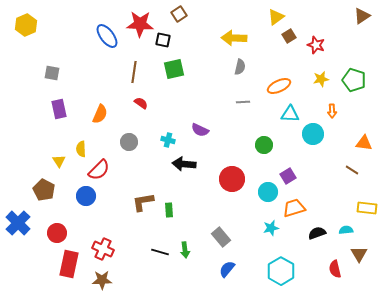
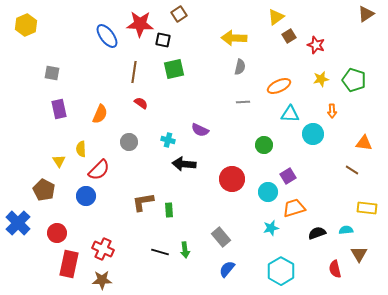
brown triangle at (362, 16): moved 4 px right, 2 px up
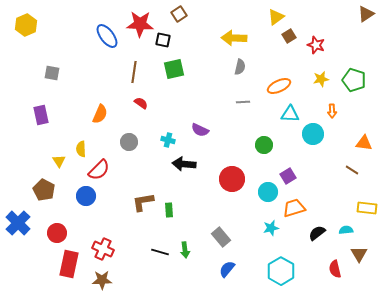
purple rectangle at (59, 109): moved 18 px left, 6 px down
black semicircle at (317, 233): rotated 18 degrees counterclockwise
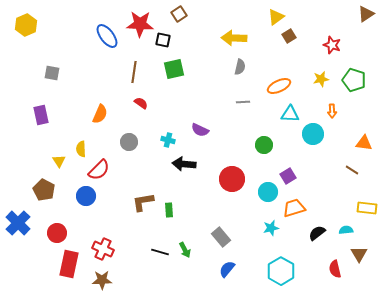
red star at (316, 45): moved 16 px right
green arrow at (185, 250): rotated 21 degrees counterclockwise
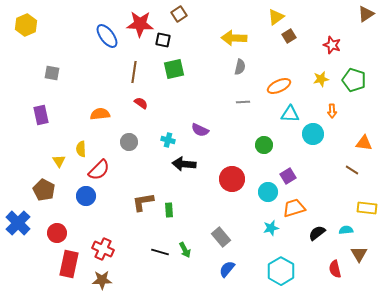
orange semicircle at (100, 114): rotated 120 degrees counterclockwise
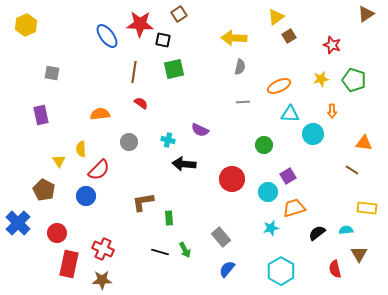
green rectangle at (169, 210): moved 8 px down
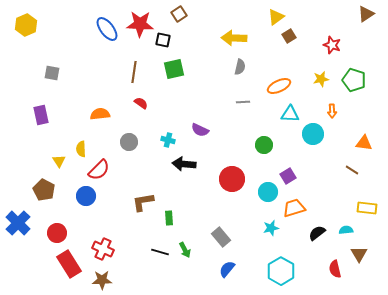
blue ellipse at (107, 36): moved 7 px up
red rectangle at (69, 264): rotated 44 degrees counterclockwise
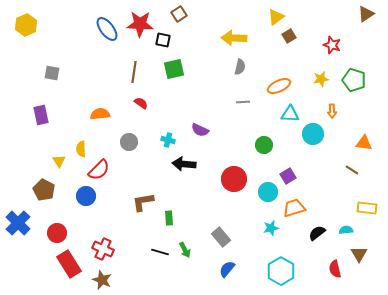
red circle at (232, 179): moved 2 px right
brown star at (102, 280): rotated 24 degrees clockwise
